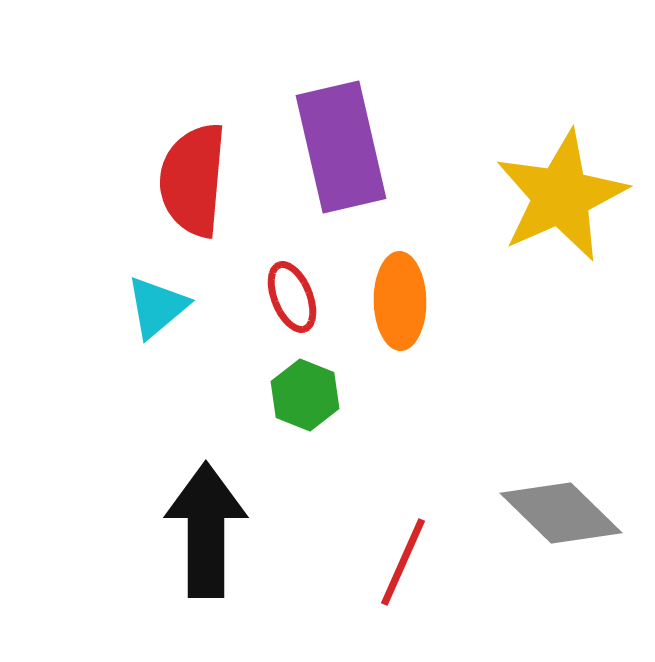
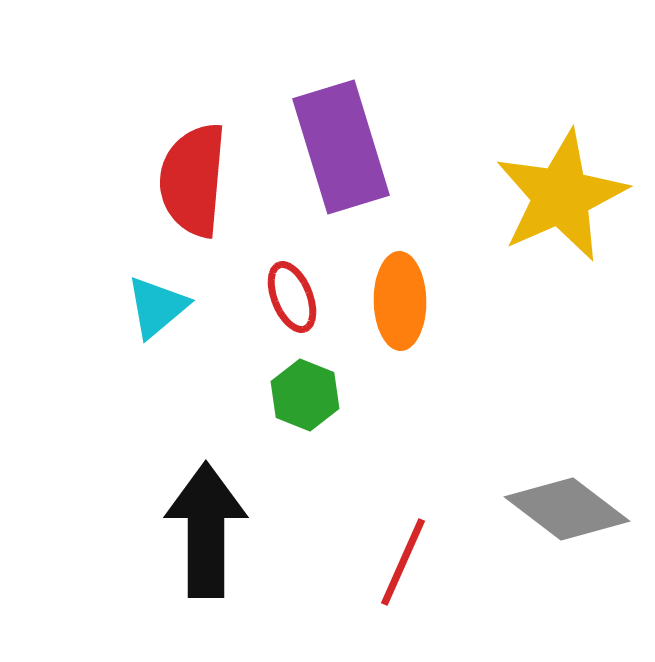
purple rectangle: rotated 4 degrees counterclockwise
gray diamond: moved 6 px right, 4 px up; rotated 7 degrees counterclockwise
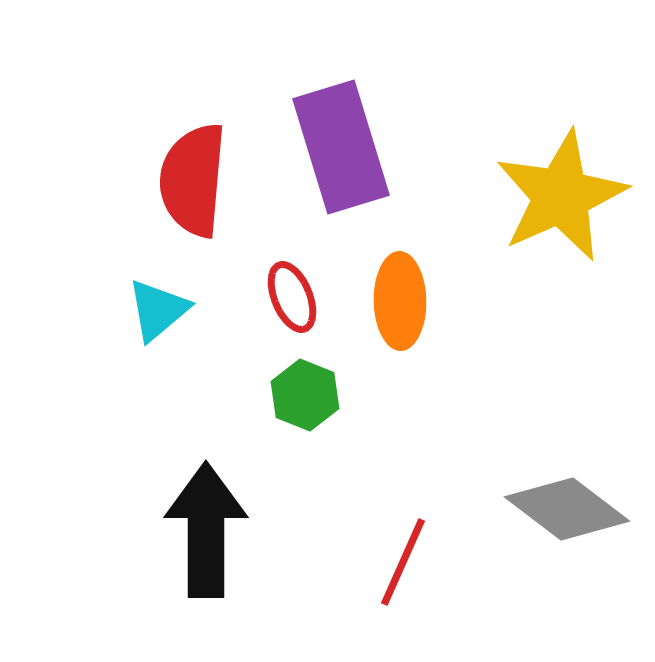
cyan triangle: moved 1 px right, 3 px down
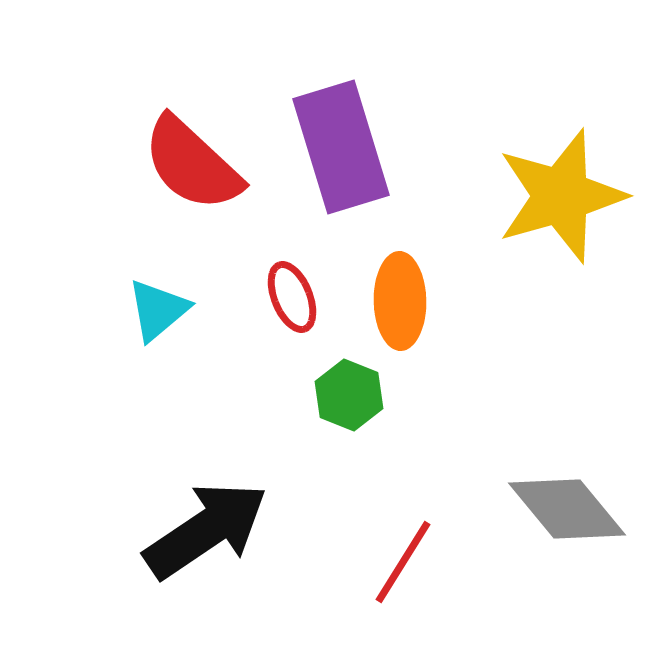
red semicircle: moved 1 px left, 16 px up; rotated 52 degrees counterclockwise
yellow star: rotated 8 degrees clockwise
green hexagon: moved 44 px right
gray diamond: rotated 13 degrees clockwise
black arrow: rotated 56 degrees clockwise
red line: rotated 8 degrees clockwise
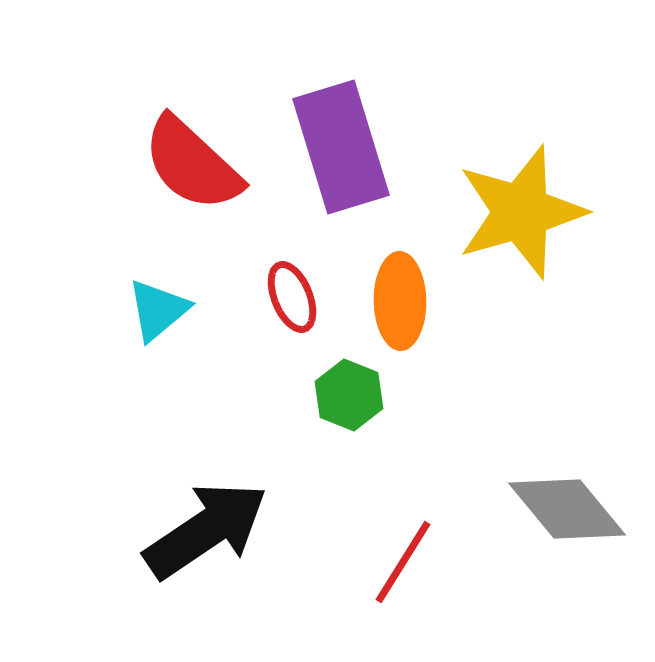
yellow star: moved 40 px left, 16 px down
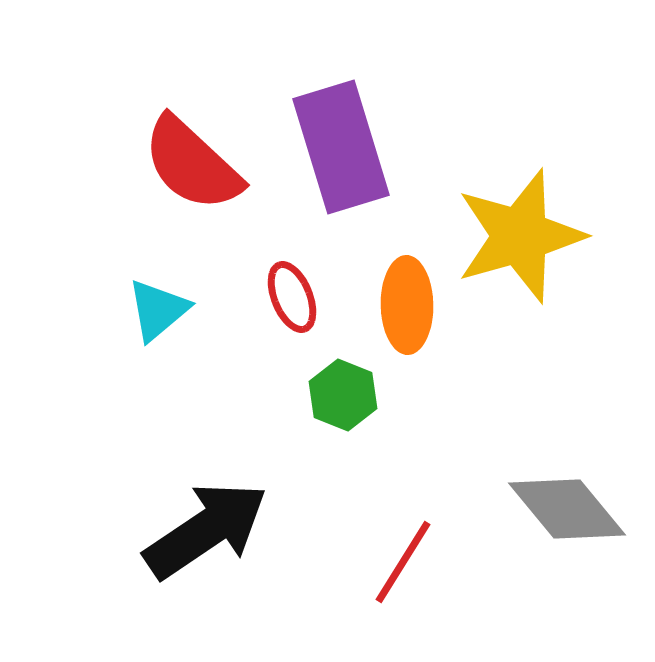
yellow star: moved 1 px left, 24 px down
orange ellipse: moved 7 px right, 4 px down
green hexagon: moved 6 px left
